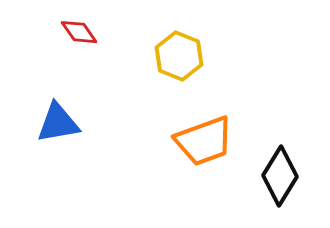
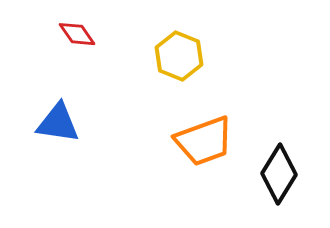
red diamond: moved 2 px left, 2 px down
blue triangle: rotated 18 degrees clockwise
black diamond: moved 1 px left, 2 px up
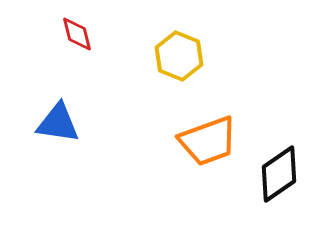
red diamond: rotated 21 degrees clockwise
orange trapezoid: moved 4 px right
black diamond: rotated 24 degrees clockwise
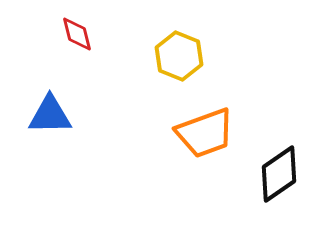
blue triangle: moved 8 px left, 8 px up; rotated 9 degrees counterclockwise
orange trapezoid: moved 3 px left, 8 px up
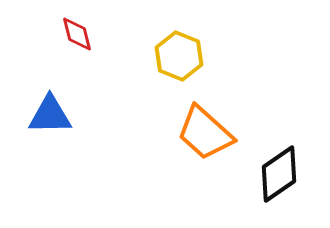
orange trapezoid: rotated 62 degrees clockwise
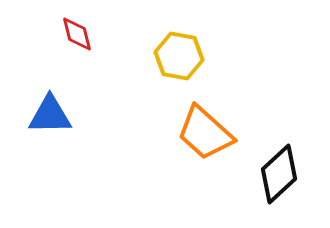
yellow hexagon: rotated 12 degrees counterclockwise
black diamond: rotated 8 degrees counterclockwise
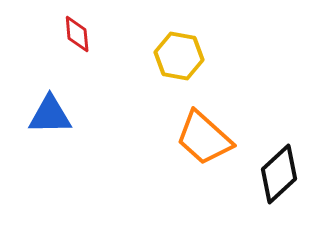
red diamond: rotated 9 degrees clockwise
orange trapezoid: moved 1 px left, 5 px down
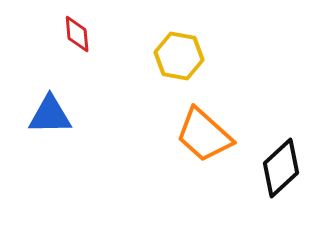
orange trapezoid: moved 3 px up
black diamond: moved 2 px right, 6 px up
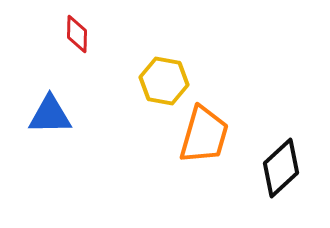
red diamond: rotated 6 degrees clockwise
yellow hexagon: moved 15 px left, 25 px down
orange trapezoid: rotated 116 degrees counterclockwise
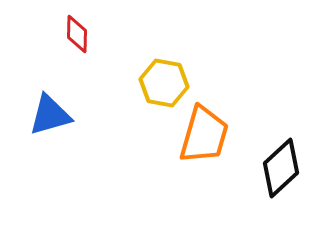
yellow hexagon: moved 2 px down
blue triangle: rotated 15 degrees counterclockwise
